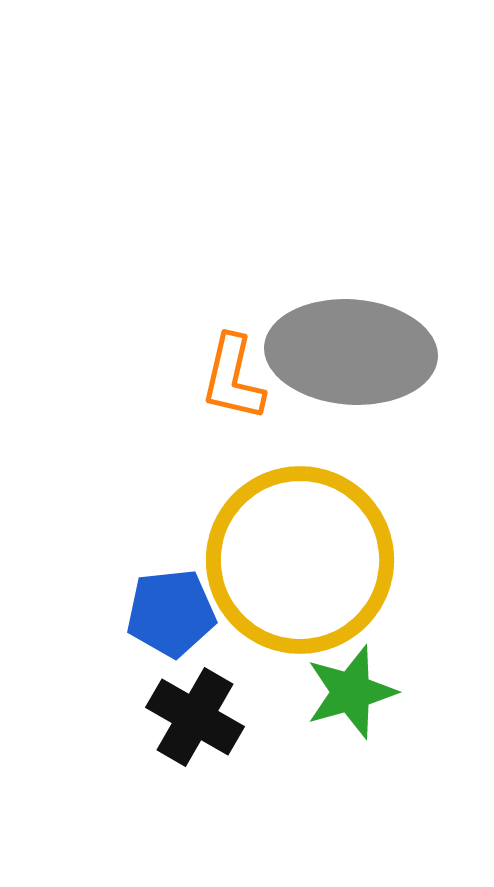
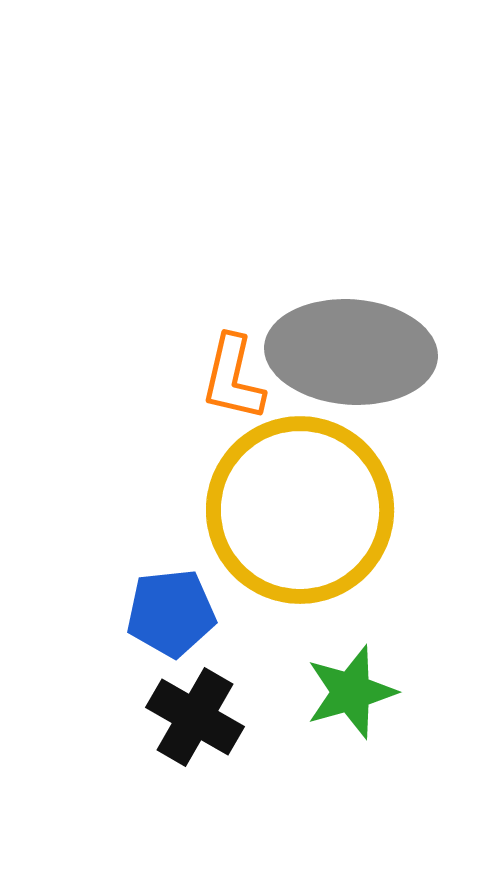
yellow circle: moved 50 px up
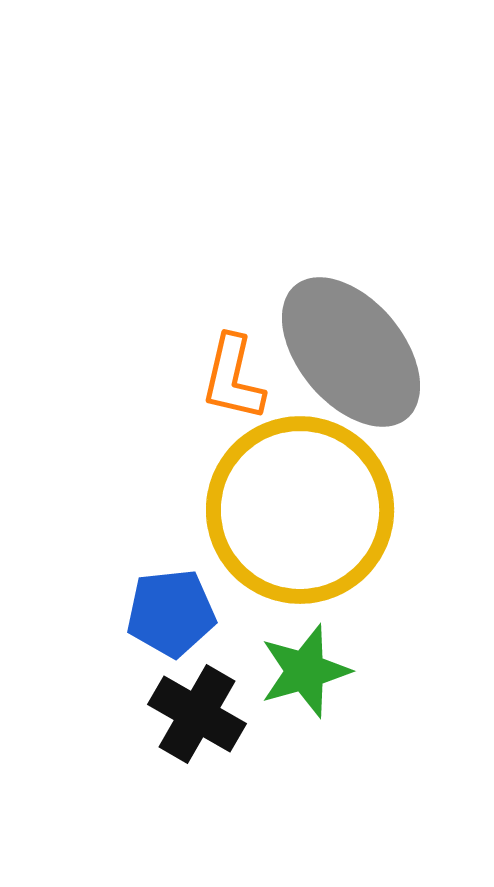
gray ellipse: rotated 46 degrees clockwise
green star: moved 46 px left, 21 px up
black cross: moved 2 px right, 3 px up
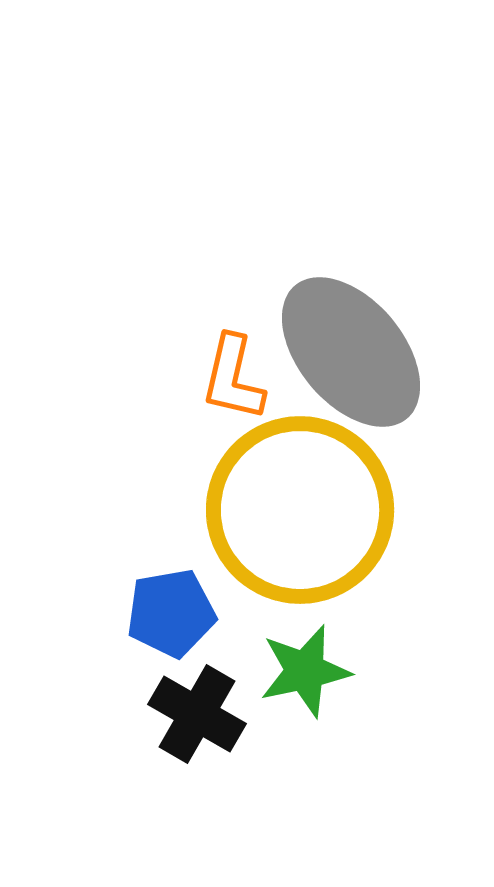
blue pentagon: rotated 4 degrees counterclockwise
green star: rotated 4 degrees clockwise
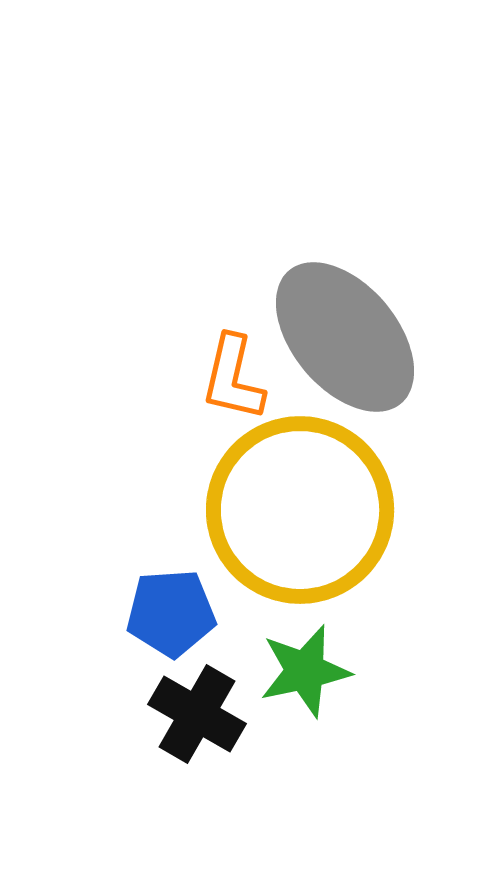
gray ellipse: moved 6 px left, 15 px up
blue pentagon: rotated 6 degrees clockwise
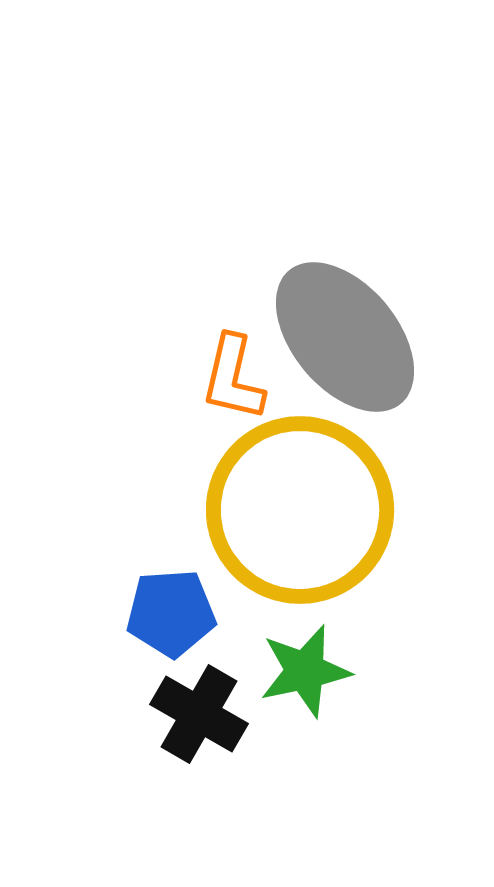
black cross: moved 2 px right
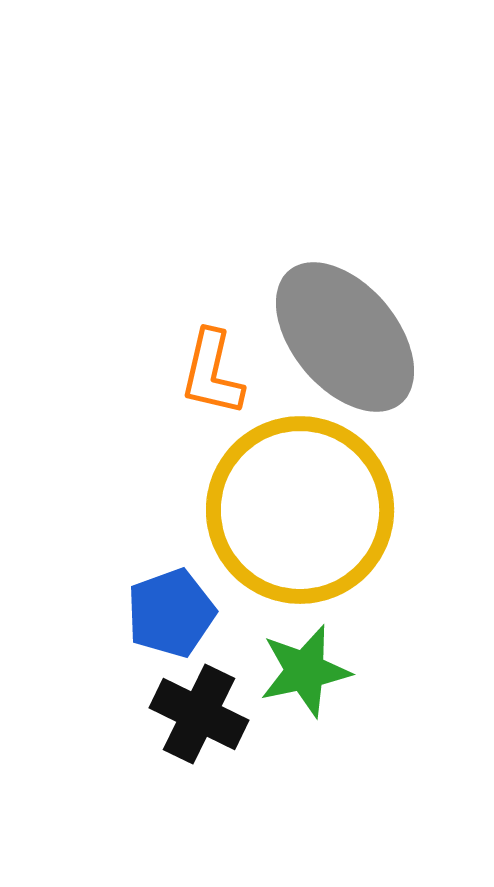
orange L-shape: moved 21 px left, 5 px up
blue pentagon: rotated 16 degrees counterclockwise
black cross: rotated 4 degrees counterclockwise
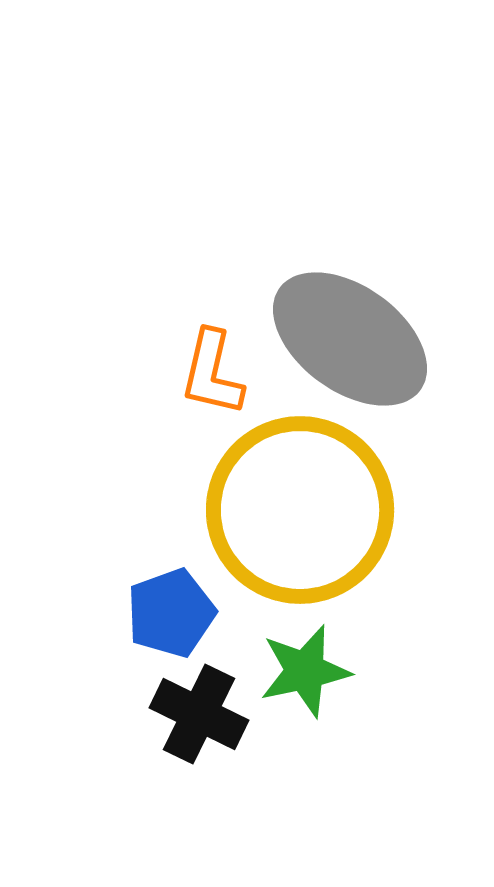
gray ellipse: moved 5 px right, 2 px down; rotated 14 degrees counterclockwise
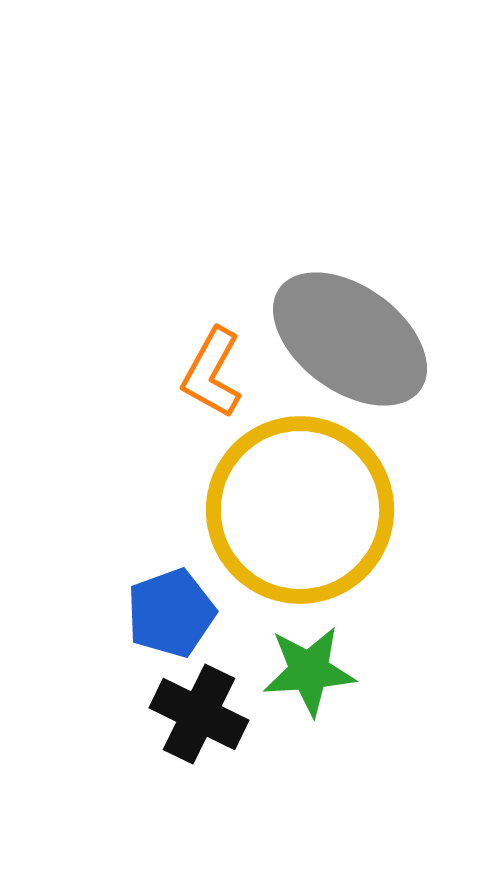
orange L-shape: rotated 16 degrees clockwise
green star: moved 4 px right; rotated 8 degrees clockwise
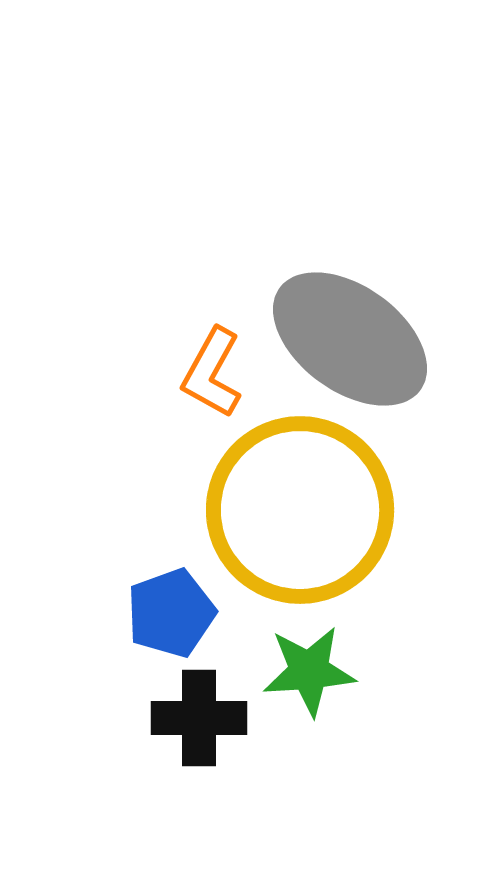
black cross: moved 4 px down; rotated 26 degrees counterclockwise
